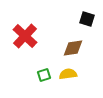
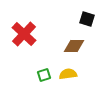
red cross: moved 1 px left, 2 px up
brown diamond: moved 1 px right, 2 px up; rotated 10 degrees clockwise
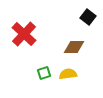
black square: moved 1 px right, 2 px up; rotated 21 degrees clockwise
brown diamond: moved 1 px down
green square: moved 2 px up
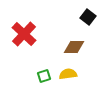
green square: moved 3 px down
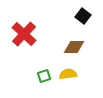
black square: moved 5 px left, 1 px up
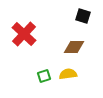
black square: rotated 21 degrees counterclockwise
